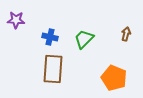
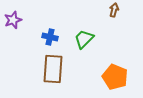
purple star: moved 3 px left; rotated 24 degrees counterclockwise
brown arrow: moved 12 px left, 24 px up
orange pentagon: moved 1 px right, 1 px up
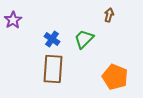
brown arrow: moved 5 px left, 5 px down
purple star: rotated 12 degrees counterclockwise
blue cross: moved 2 px right, 2 px down; rotated 21 degrees clockwise
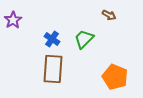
brown arrow: rotated 104 degrees clockwise
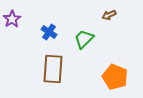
brown arrow: rotated 128 degrees clockwise
purple star: moved 1 px left, 1 px up
blue cross: moved 3 px left, 7 px up
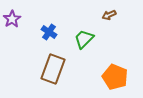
brown rectangle: rotated 16 degrees clockwise
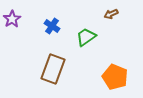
brown arrow: moved 2 px right, 1 px up
blue cross: moved 3 px right, 6 px up
green trapezoid: moved 2 px right, 2 px up; rotated 10 degrees clockwise
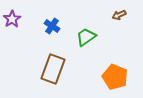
brown arrow: moved 8 px right, 1 px down
